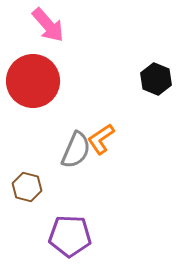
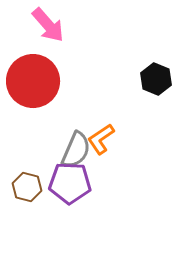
purple pentagon: moved 53 px up
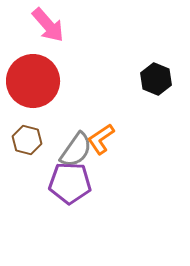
gray semicircle: rotated 12 degrees clockwise
brown hexagon: moved 47 px up
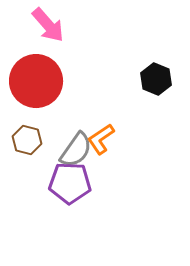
red circle: moved 3 px right
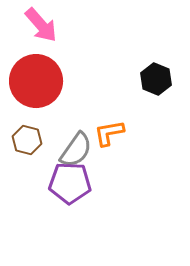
pink arrow: moved 7 px left
orange L-shape: moved 8 px right, 6 px up; rotated 24 degrees clockwise
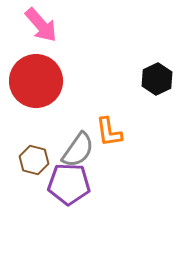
black hexagon: moved 1 px right; rotated 12 degrees clockwise
orange L-shape: moved 1 px up; rotated 88 degrees counterclockwise
brown hexagon: moved 7 px right, 20 px down
gray semicircle: moved 2 px right
purple pentagon: moved 1 px left, 1 px down
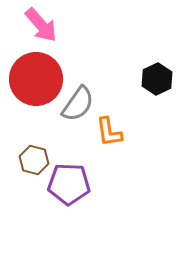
red circle: moved 2 px up
gray semicircle: moved 46 px up
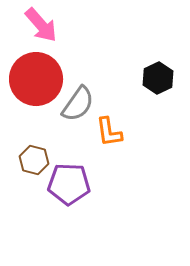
black hexagon: moved 1 px right, 1 px up
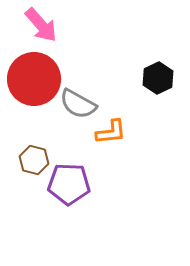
red circle: moved 2 px left
gray semicircle: rotated 84 degrees clockwise
orange L-shape: moved 2 px right; rotated 88 degrees counterclockwise
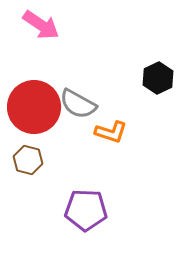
pink arrow: rotated 15 degrees counterclockwise
red circle: moved 28 px down
orange L-shape: rotated 24 degrees clockwise
brown hexagon: moved 6 px left
purple pentagon: moved 17 px right, 26 px down
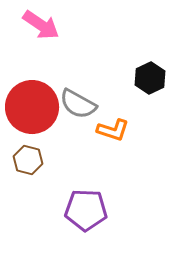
black hexagon: moved 8 px left
red circle: moved 2 px left
orange L-shape: moved 2 px right, 2 px up
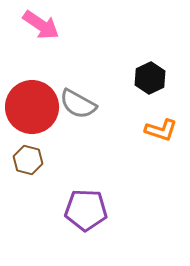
orange L-shape: moved 48 px right
